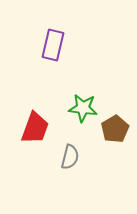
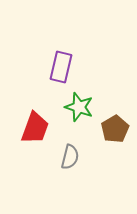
purple rectangle: moved 8 px right, 22 px down
green star: moved 4 px left, 1 px up; rotated 12 degrees clockwise
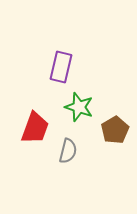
brown pentagon: moved 1 px down
gray semicircle: moved 2 px left, 6 px up
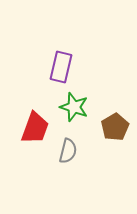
green star: moved 5 px left
brown pentagon: moved 3 px up
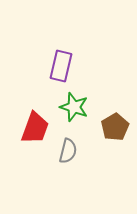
purple rectangle: moved 1 px up
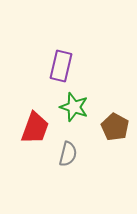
brown pentagon: rotated 12 degrees counterclockwise
gray semicircle: moved 3 px down
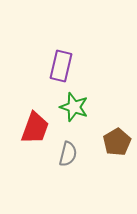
brown pentagon: moved 2 px right, 15 px down; rotated 12 degrees clockwise
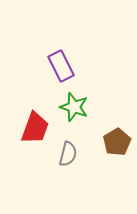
purple rectangle: rotated 40 degrees counterclockwise
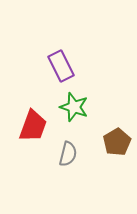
red trapezoid: moved 2 px left, 2 px up
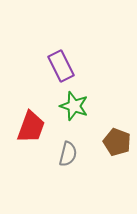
green star: moved 1 px up
red trapezoid: moved 2 px left, 1 px down
brown pentagon: rotated 20 degrees counterclockwise
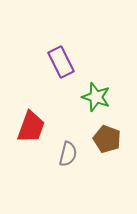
purple rectangle: moved 4 px up
green star: moved 22 px right, 9 px up
brown pentagon: moved 10 px left, 3 px up
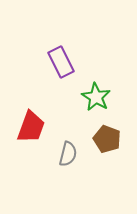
green star: rotated 12 degrees clockwise
